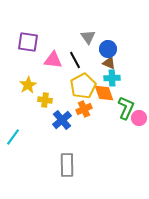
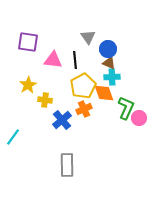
black line: rotated 24 degrees clockwise
cyan cross: moved 1 px up
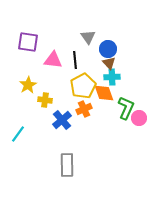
brown triangle: rotated 24 degrees clockwise
cyan line: moved 5 px right, 3 px up
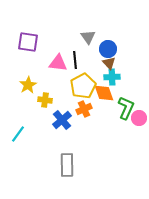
pink triangle: moved 5 px right, 3 px down
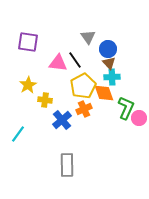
black line: rotated 30 degrees counterclockwise
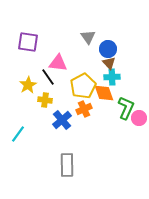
black line: moved 27 px left, 17 px down
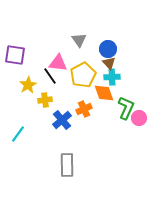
gray triangle: moved 9 px left, 3 px down
purple square: moved 13 px left, 13 px down
black line: moved 2 px right, 1 px up
yellow pentagon: moved 11 px up
yellow cross: rotated 16 degrees counterclockwise
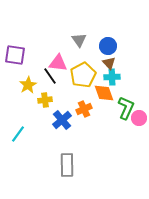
blue circle: moved 3 px up
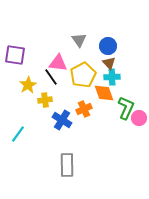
black line: moved 1 px right, 1 px down
blue cross: rotated 18 degrees counterclockwise
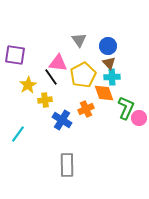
orange cross: moved 2 px right
